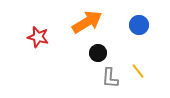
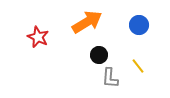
red star: rotated 10 degrees clockwise
black circle: moved 1 px right, 2 px down
yellow line: moved 5 px up
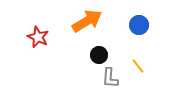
orange arrow: moved 1 px up
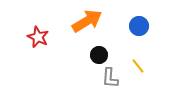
blue circle: moved 1 px down
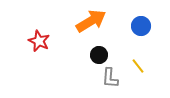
orange arrow: moved 4 px right
blue circle: moved 2 px right
red star: moved 1 px right, 4 px down
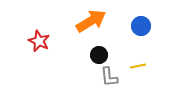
yellow line: rotated 63 degrees counterclockwise
gray L-shape: moved 1 px left, 1 px up; rotated 10 degrees counterclockwise
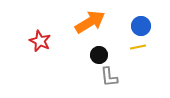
orange arrow: moved 1 px left, 1 px down
red star: moved 1 px right
yellow line: moved 19 px up
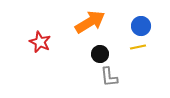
red star: moved 1 px down
black circle: moved 1 px right, 1 px up
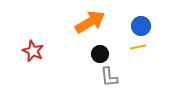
red star: moved 7 px left, 9 px down
